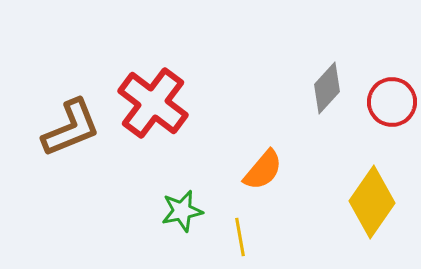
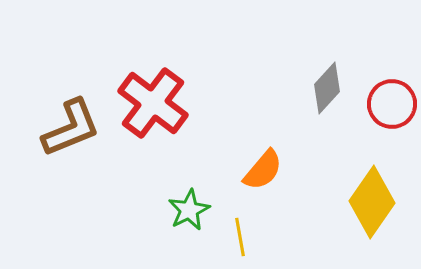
red circle: moved 2 px down
green star: moved 7 px right, 1 px up; rotated 15 degrees counterclockwise
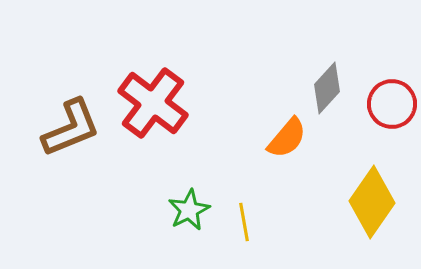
orange semicircle: moved 24 px right, 32 px up
yellow line: moved 4 px right, 15 px up
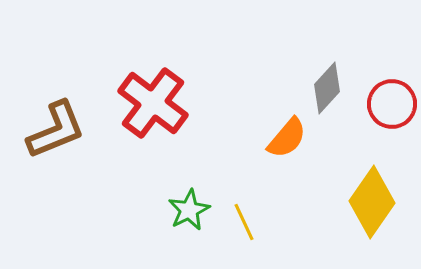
brown L-shape: moved 15 px left, 2 px down
yellow line: rotated 15 degrees counterclockwise
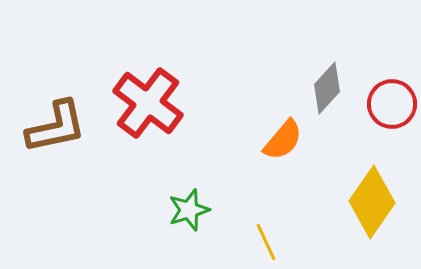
red cross: moved 5 px left
brown L-shape: moved 3 px up; rotated 10 degrees clockwise
orange semicircle: moved 4 px left, 2 px down
green star: rotated 9 degrees clockwise
yellow line: moved 22 px right, 20 px down
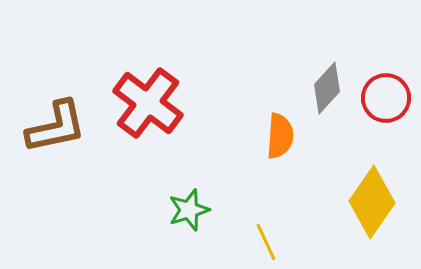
red circle: moved 6 px left, 6 px up
orange semicircle: moved 3 px left, 4 px up; rotated 36 degrees counterclockwise
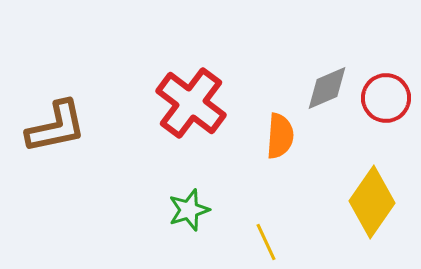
gray diamond: rotated 24 degrees clockwise
red cross: moved 43 px right
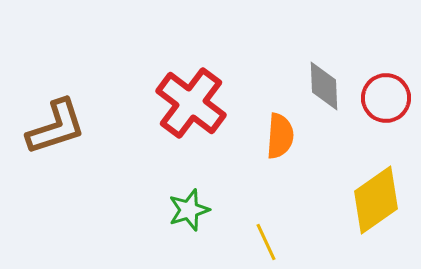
gray diamond: moved 3 px left, 2 px up; rotated 69 degrees counterclockwise
brown L-shape: rotated 6 degrees counterclockwise
yellow diamond: moved 4 px right, 2 px up; rotated 20 degrees clockwise
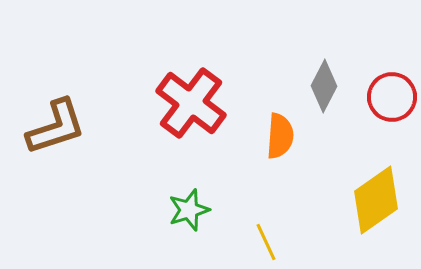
gray diamond: rotated 30 degrees clockwise
red circle: moved 6 px right, 1 px up
